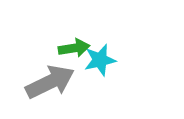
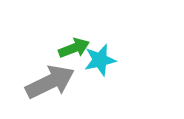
green arrow: rotated 12 degrees counterclockwise
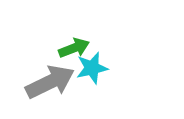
cyan star: moved 8 px left, 8 px down
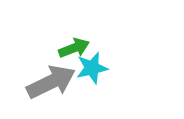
gray arrow: moved 1 px right
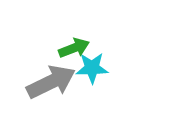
cyan star: rotated 12 degrees clockwise
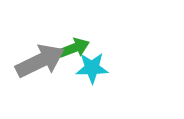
gray arrow: moved 11 px left, 21 px up
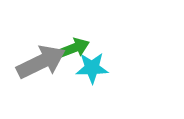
gray arrow: moved 1 px right, 1 px down
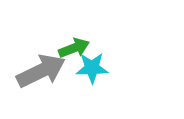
gray arrow: moved 9 px down
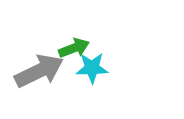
gray arrow: moved 2 px left
